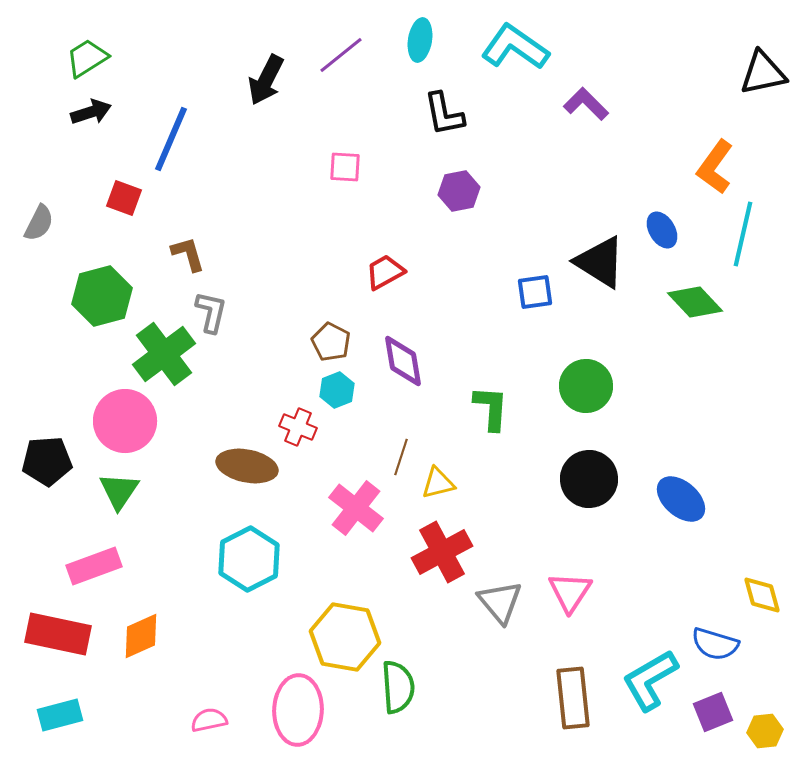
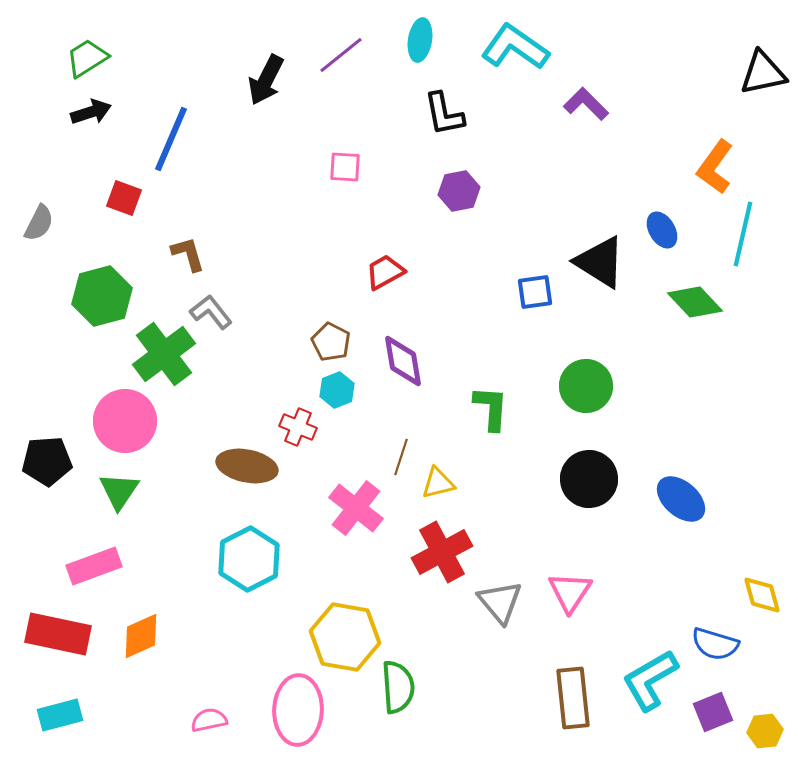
gray L-shape at (211, 312): rotated 51 degrees counterclockwise
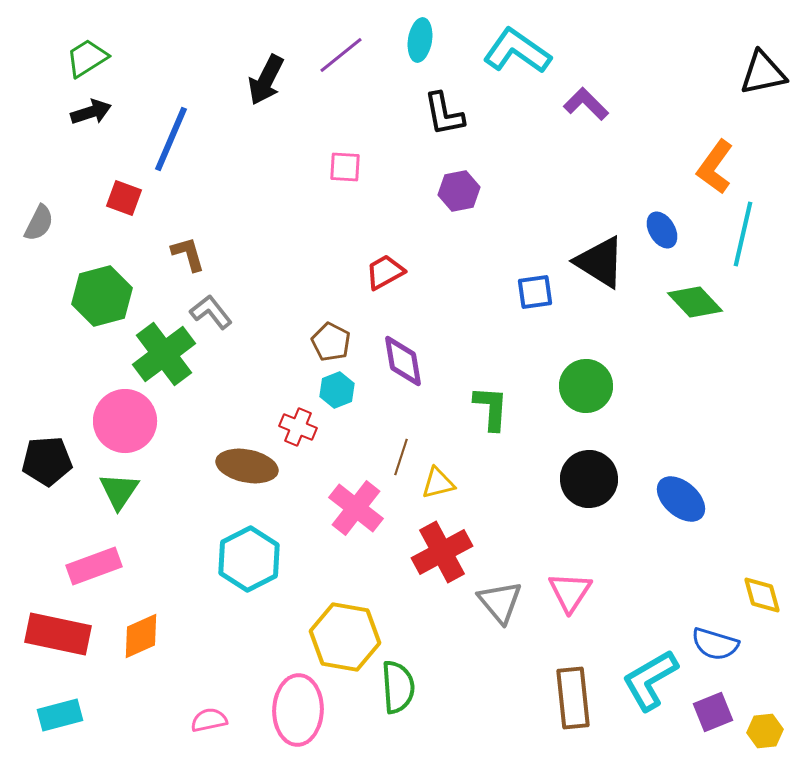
cyan L-shape at (515, 47): moved 2 px right, 4 px down
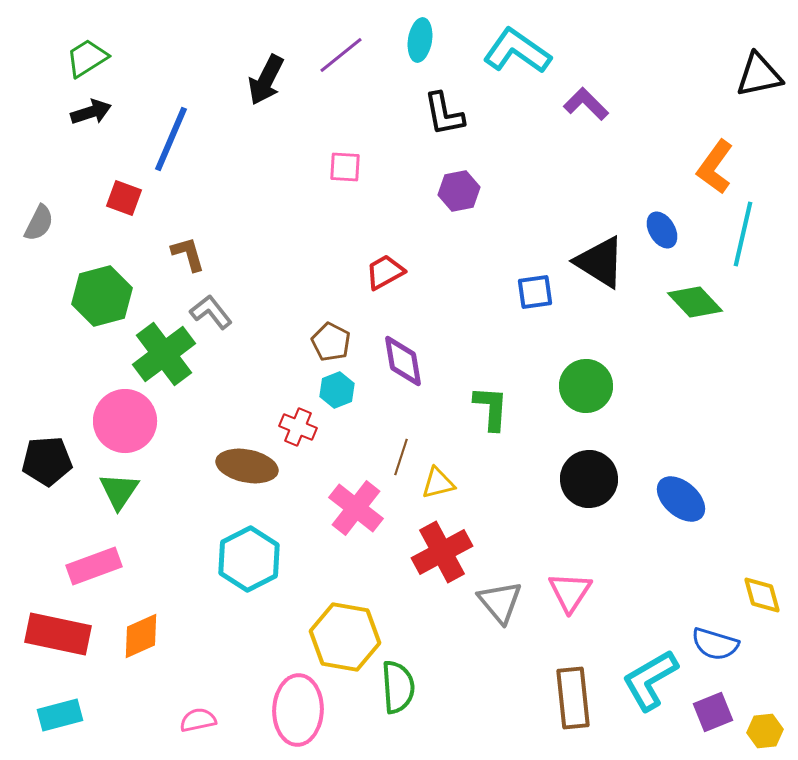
black triangle at (763, 73): moved 4 px left, 2 px down
pink semicircle at (209, 720): moved 11 px left
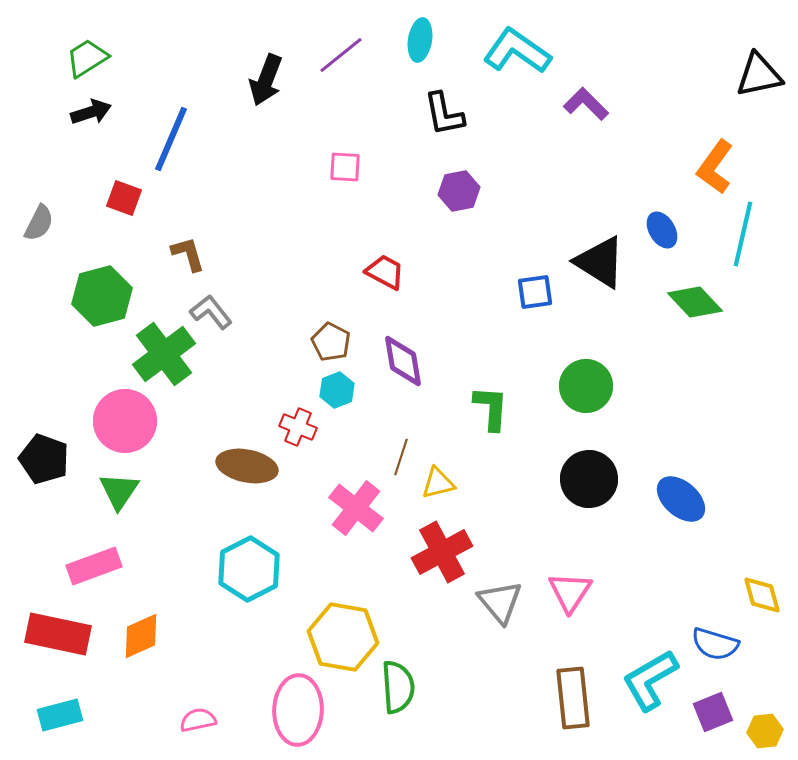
black arrow at (266, 80): rotated 6 degrees counterclockwise
red trapezoid at (385, 272): rotated 57 degrees clockwise
black pentagon at (47, 461): moved 3 px left, 2 px up; rotated 24 degrees clockwise
cyan hexagon at (249, 559): moved 10 px down
yellow hexagon at (345, 637): moved 2 px left
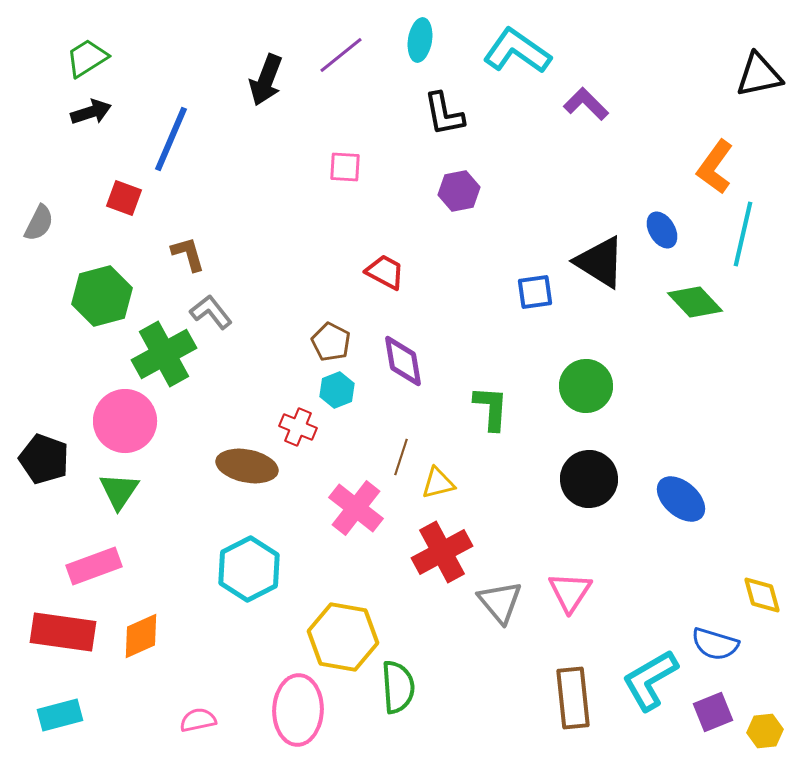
green cross at (164, 354): rotated 8 degrees clockwise
red rectangle at (58, 634): moved 5 px right, 2 px up; rotated 4 degrees counterclockwise
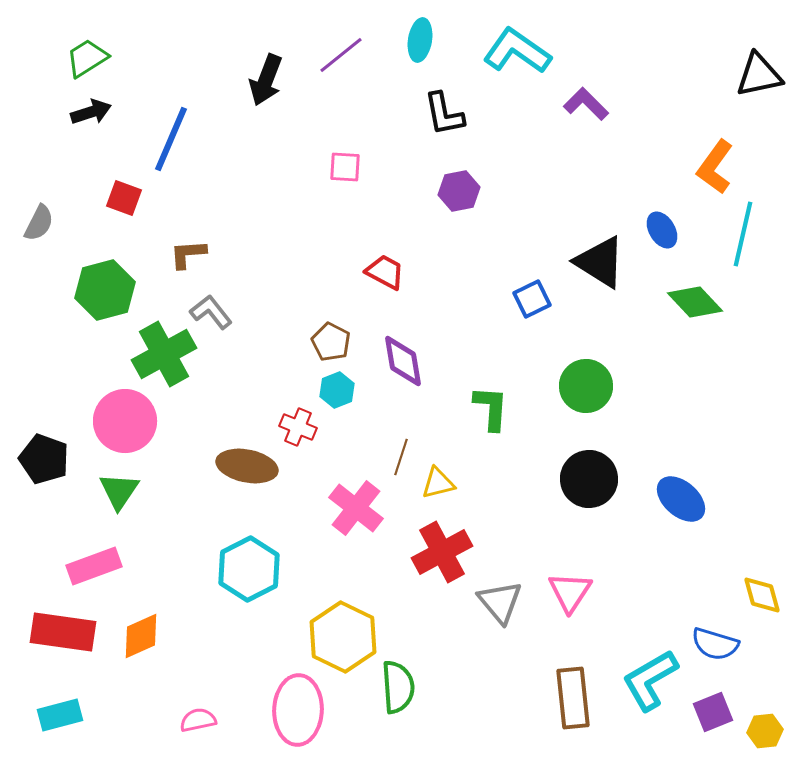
brown L-shape at (188, 254): rotated 78 degrees counterclockwise
blue square at (535, 292): moved 3 px left, 7 px down; rotated 18 degrees counterclockwise
green hexagon at (102, 296): moved 3 px right, 6 px up
yellow hexagon at (343, 637): rotated 16 degrees clockwise
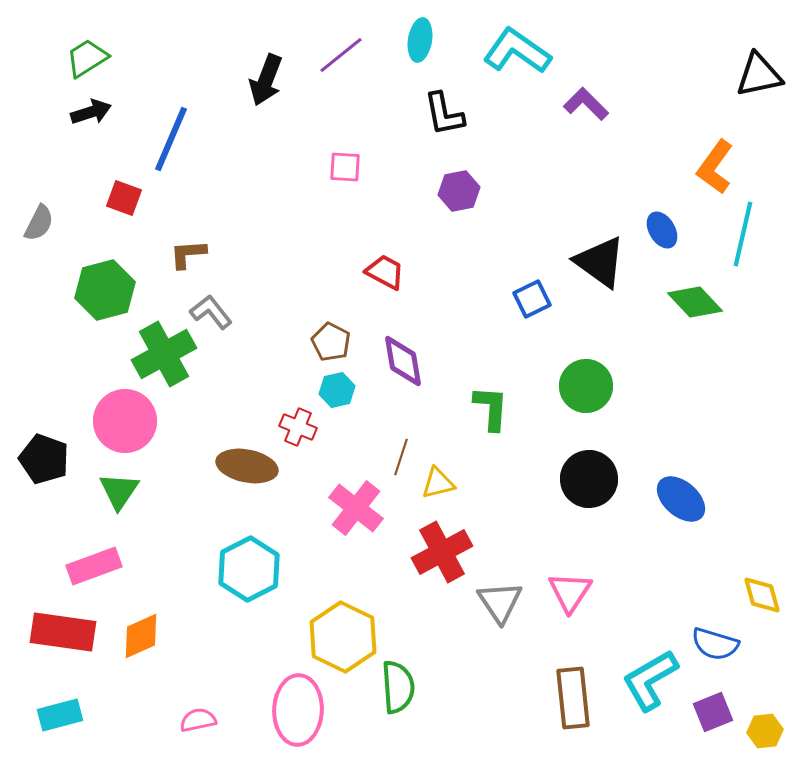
black triangle at (600, 262): rotated 4 degrees clockwise
cyan hexagon at (337, 390): rotated 8 degrees clockwise
gray triangle at (500, 602): rotated 6 degrees clockwise
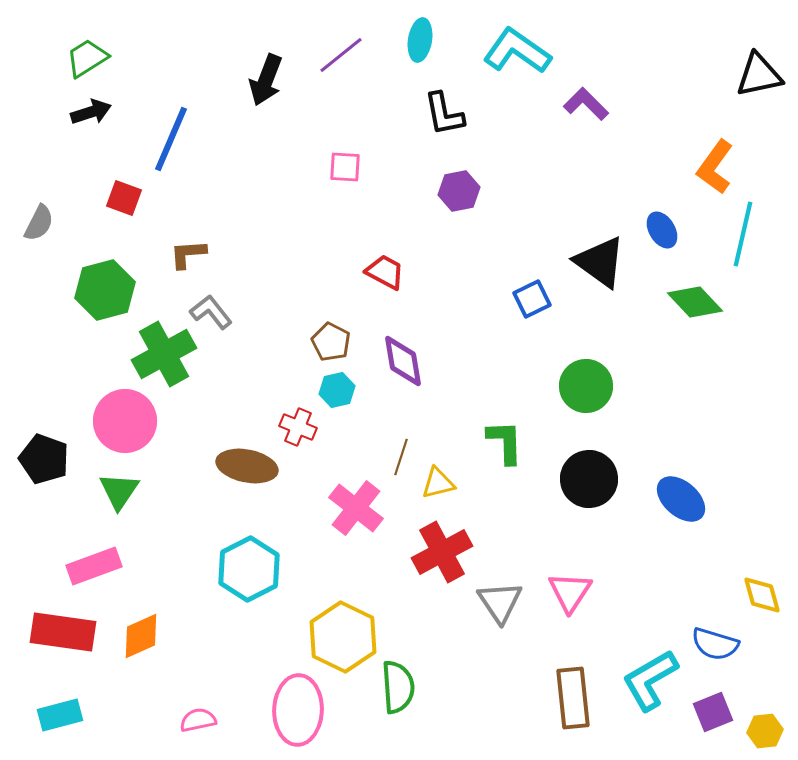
green L-shape at (491, 408): moved 14 px right, 34 px down; rotated 6 degrees counterclockwise
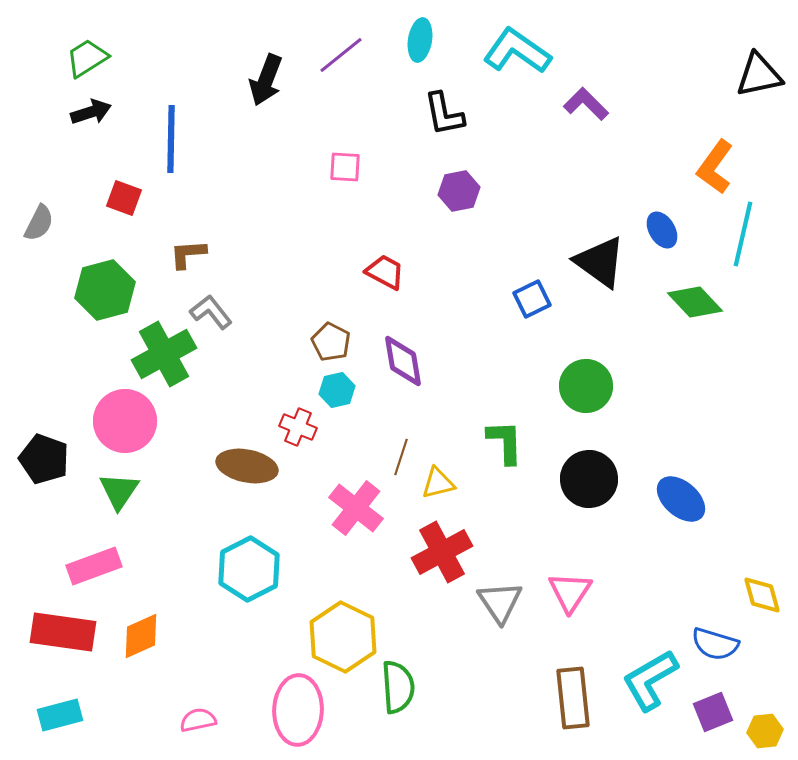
blue line at (171, 139): rotated 22 degrees counterclockwise
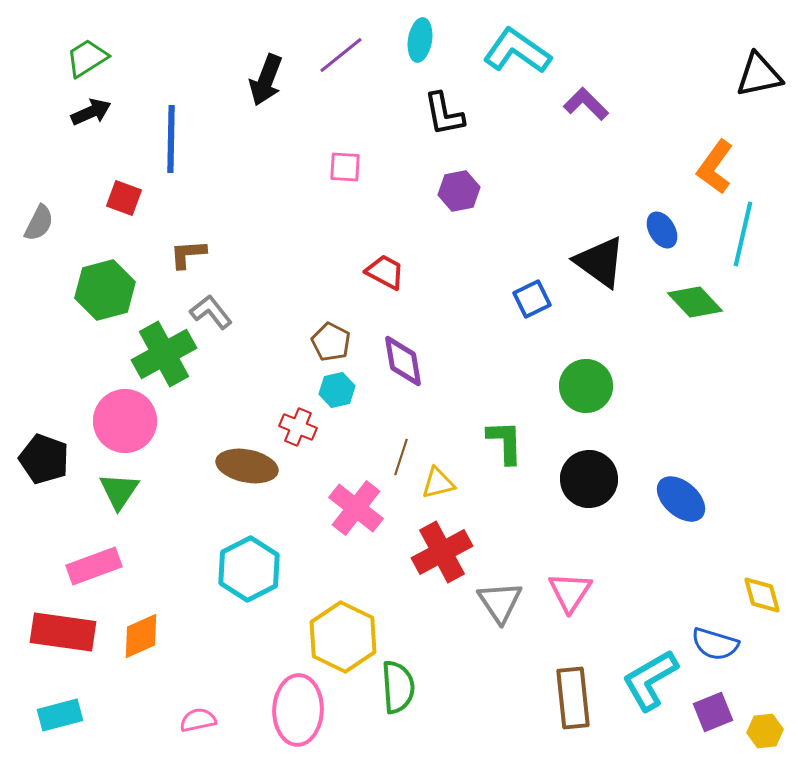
black arrow at (91, 112): rotated 6 degrees counterclockwise
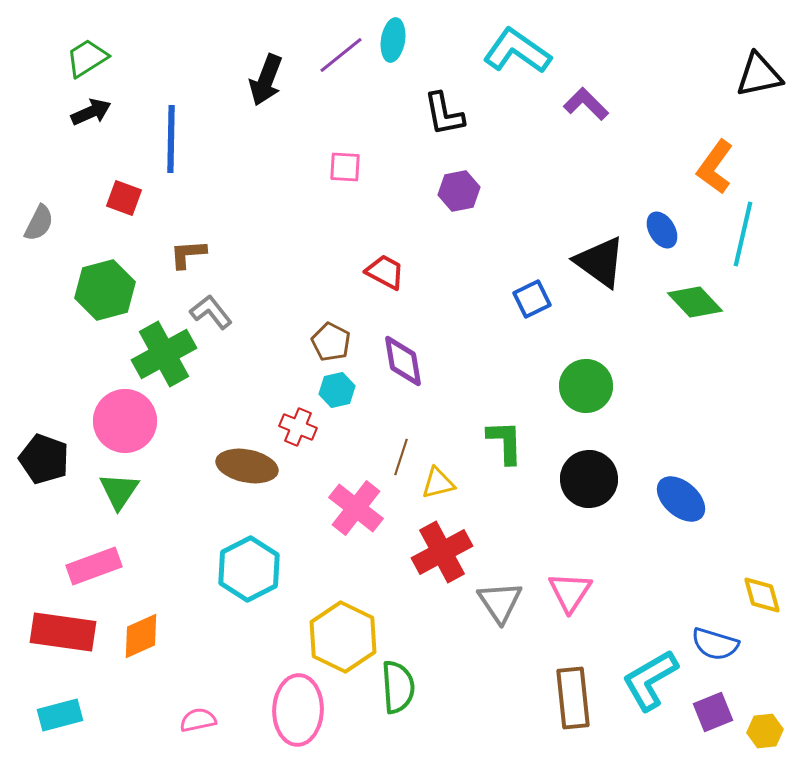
cyan ellipse at (420, 40): moved 27 px left
